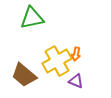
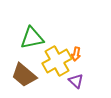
green triangle: moved 20 px down
purple triangle: rotated 21 degrees clockwise
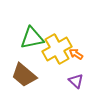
orange arrow: rotated 112 degrees clockwise
yellow cross: moved 12 px up
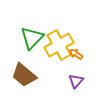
green triangle: rotated 35 degrees counterclockwise
yellow cross: moved 2 px right, 4 px up
purple triangle: rotated 28 degrees clockwise
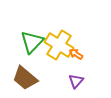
green triangle: moved 4 px down
yellow cross: rotated 28 degrees counterclockwise
brown trapezoid: moved 1 px right, 3 px down
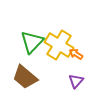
brown trapezoid: moved 1 px up
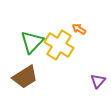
orange arrow: moved 3 px right, 25 px up
brown trapezoid: rotated 72 degrees counterclockwise
purple triangle: moved 22 px right
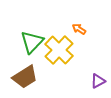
yellow cross: moved 5 px down; rotated 12 degrees clockwise
purple triangle: rotated 21 degrees clockwise
